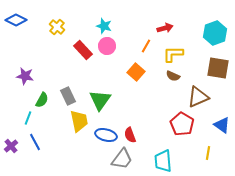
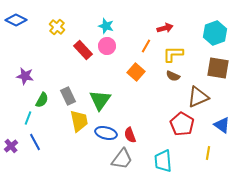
cyan star: moved 2 px right
blue ellipse: moved 2 px up
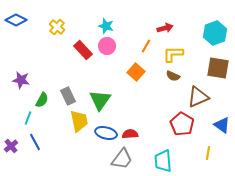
purple star: moved 4 px left, 4 px down
red semicircle: moved 1 px up; rotated 105 degrees clockwise
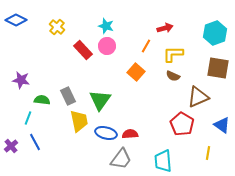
green semicircle: rotated 112 degrees counterclockwise
gray trapezoid: moved 1 px left
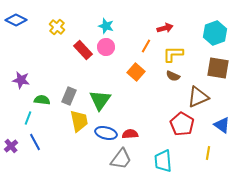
pink circle: moved 1 px left, 1 px down
gray rectangle: moved 1 px right; rotated 48 degrees clockwise
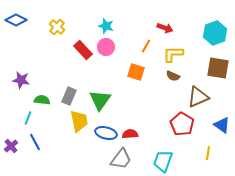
red arrow: rotated 35 degrees clockwise
orange square: rotated 24 degrees counterclockwise
cyan trapezoid: rotated 25 degrees clockwise
